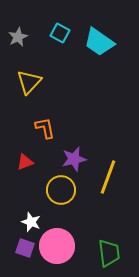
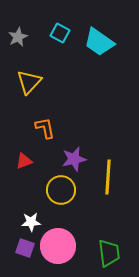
red triangle: moved 1 px left, 1 px up
yellow line: rotated 16 degrees counterclockwise
white star: rotated 24 degrees counterclockwise
pink circle: moved 1 px right
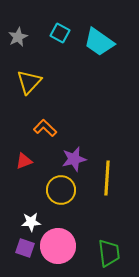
orange L-shape: rotated 35 degrees counterclockwise
yellow line: moved 1 px left, 1 px down
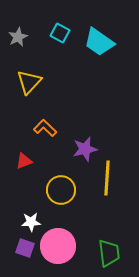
purple star: moved 11 px right, 10 px up
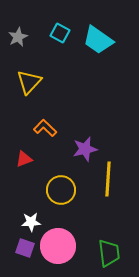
cyan trapezoid: moved 1 px left, 2 px up
red triangle: moved 2 px up
yellow line: moved 1 px right, 1 px down
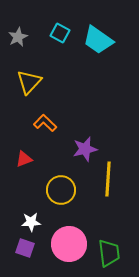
orange L-shape: moved 5 px up
pink circle: moved 11 px right, 2 px up
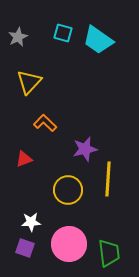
cyan square: moved 3 px right; rotated 12 degrees counterclockwise
yellow circle: moved 7 px right
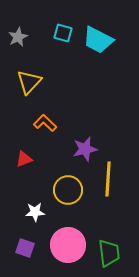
cyan trapezoid: rotated 8 degrees counterclockwise
white star: moved 4 px right, 10 px up
pink circle: moved 1 px left, 1 px down
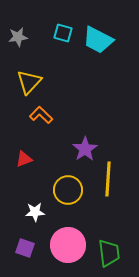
gray star: rotated 18 degrees clockwise
orange L-shape: moved 4 px left, 8 px up
purple star: rotated 20 degrees counterclockwise
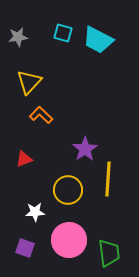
pink circle: moved 1 px right, 5 px up
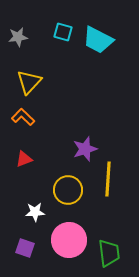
cyan square: moved 1 px up
orange L-shape: moved 18 px left, 2 px down
purple star: rotated 15 degrees clockwise
